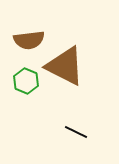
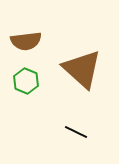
brown semicircle: moved 3 px left, 1 px down
brown triangle: moved 17 px right, 3 px down; rotated 15 degrees clockwise
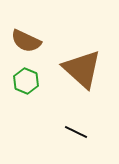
brown semicircle: rotated 32 degrees clockwise
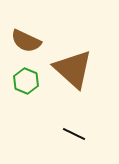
brown triangle: moved 9 px left
black line: moved 2 px left, 2 px down
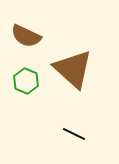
brown semicircle: moved 5 px up
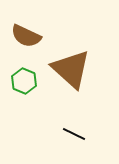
brown triangle: moved 2 px left
green hexagon: moved 2 px left
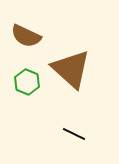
green hexagon: moved 3 px right, 1 px down
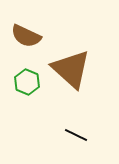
black line: moved 2 px right, 1 px down
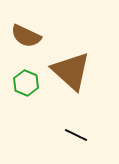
brown triangle: moved 2 px down
green hexagon: moved 1 px left, 1 px down
